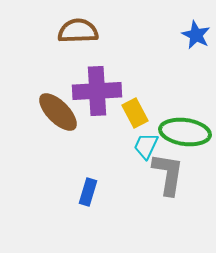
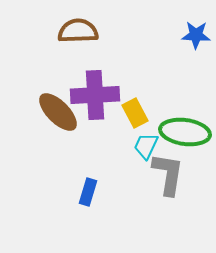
blue star: rotated 24 degrees counterclockwise
purple cross: moved 2 px left, 4 px down
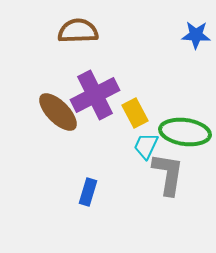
purple cross: rotated 24 degrees counterclockwise
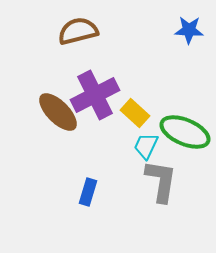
brown semicircle: rotated 12 degrees counterclockwise
blue star: moved 7 px left, 5 px up
yellow rectangle: rotated 20 degrees counterclockwise
green ellipse: rotated 15 degrees clockwise
gray L-shape: moved 7 px left, 7 px down
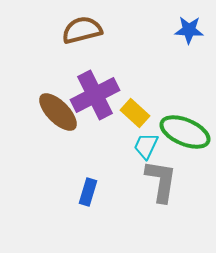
brown semicircle: moved 4 px right, 1 px up
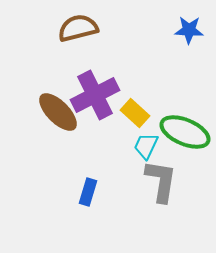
brown semicircle: moved 4 px left, 2 px up
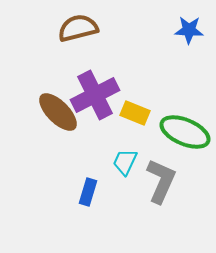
yellow rectangle: rotated 20 degrees counterclockwise
cyan trapezoid: moved 21 px left, 16 px down
gray L-shape: rotated 15 degrees clockwise
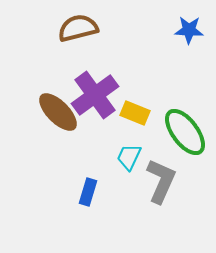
purple cross: rotated 9 degrees counterclockwise
green ellipse: rotated 30 degrees clockwise
cyan trapezoid: moved 4 px right, 5 px up
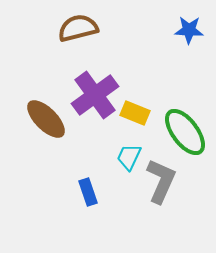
brown ellipse: moved 12 px left, 7 px down
blue rectangle: rotated 36 degrees counterclockwise
